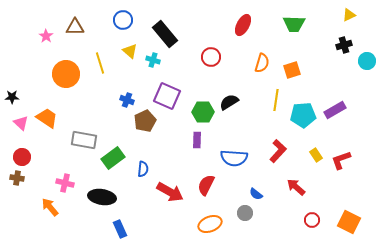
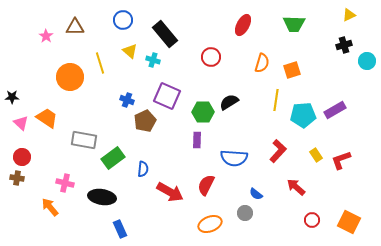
orange circle at (66, 74): moved 4 px right, 3 px down
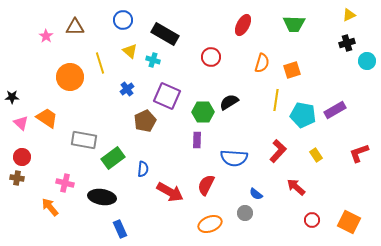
black rectangle at (165, 34): rotated 20 degrees counterclockwise
black cross at (344, 45): moved 3 px right, 2 px up
blue cross at (127, 100): moved 11 px up; rotated 32 degrees clockwise
cyan pentagon at (303, 115): rotated 15 degrees clockwise
red L-shape at (341, 160): moved 18 px right, 7 px up
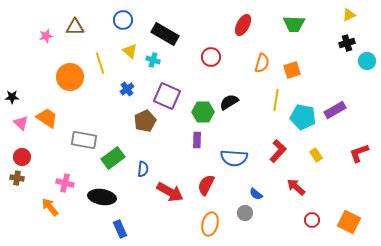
pink star at (46, 36): rotated 24 degrees clockwise
cyan pentagon at (303, 115): moved 2 px down
orange ellipse at (210, 224): rotated 55 degrees counterclockwise
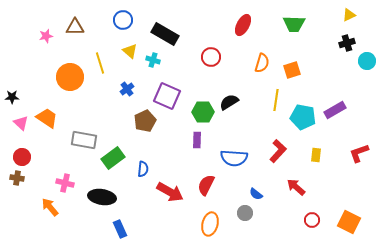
yellow rectangle at (316, 155): rotated 40 degrees clockwise
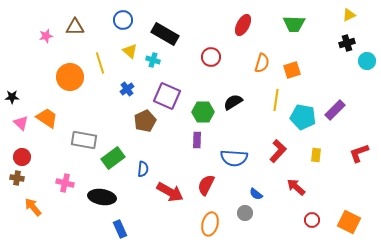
black semicircle at (229, 102): moved 4 px right
purple rectangle at (335, 110): rotated 15 degrees counterclockwise
orange arrow at (50, 207): moved 17 px left
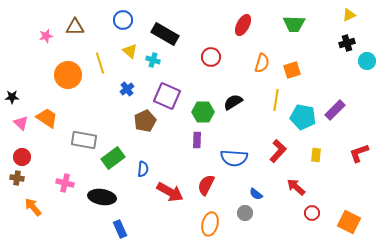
orange circle at (70, 77): moved 2 px left, 2 px up
red circle at (312, 220): moved 7 px up
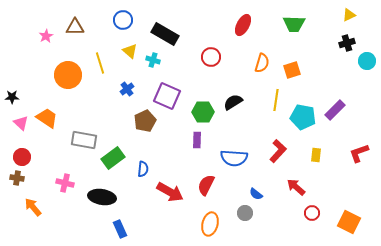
pink star at (46, 36): rotated 16 degrees counterclockwise
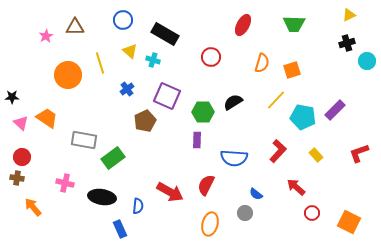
yellow line at (276, 100): rotated 35 degrees clockwise
yellow rectangle at (316, 155): rotated 48 degrees counterclockwise
blue semicircle at (143, 169): moved 5 px left, 37 px down
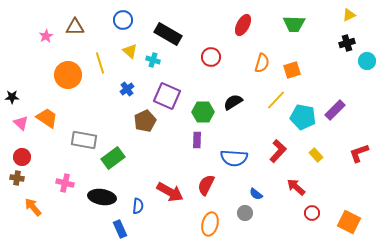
black rectangle at (165, 34): moved 3 px right
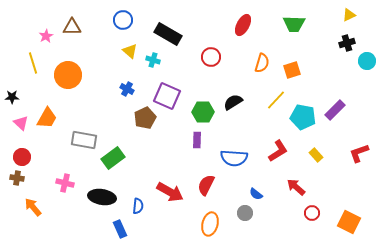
brown triangle at (75, 27): moved 3 px left
yellow line at (100, 63): moved 67 px left
blue cross at (127, 89): rotated 24 degrees counterclockwise
orange trapezoid at (47, 118): rotated 85 degrees clockwise
brown pentagon at (145, 121): moved 3 px up
red L-shape at (278, 151): rotated 15 degrees clockwise
